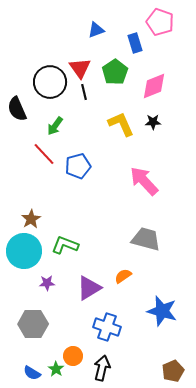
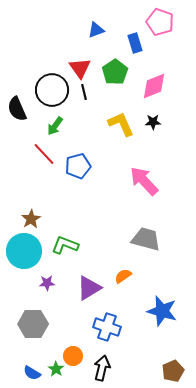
black circle: moved 2 px right, 8 px down
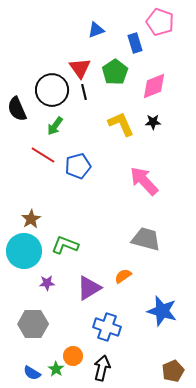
red line: moved 1 px left, 1 px down; rotated 15 degrees counterclockwise
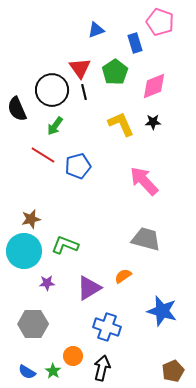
brown star: rotated 18 degrees clockwise
green star: moved 3 px left, 2 px down
blue semicircle: moved 5 px left, 1 px up
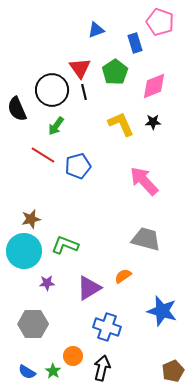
green arrow: moved 1 px right
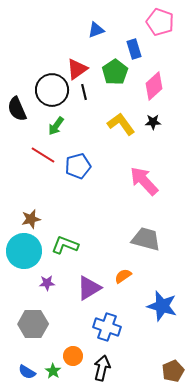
blue rectangle: moved 1 px left, 6 px down
red triangle: moved 3 px left, 1 px down; rotated 30 degrees clockwise
pink diamond: rotated 20 degrees counterclockwise
yellow L-shape: rotated 12 degrees counterclockwise
blue star: moved 5 px up
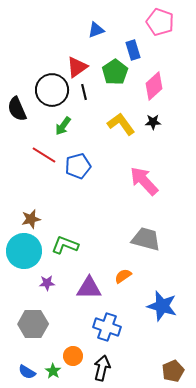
blue rectangle: moved 1 px left, 1 px down
red triangle: moved 2 px up
green arrow: moved 7 px right
red line: moved 1 px right
purple triangle: rotated 32 degrees clockwise
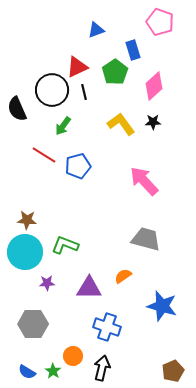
red triangle: rotated 10 degrees clockwise
brown star: moved 4 px left, 1 px down; rotated 18 degrees clockwise
cyan circle: moved 1 px right, 1 px down
